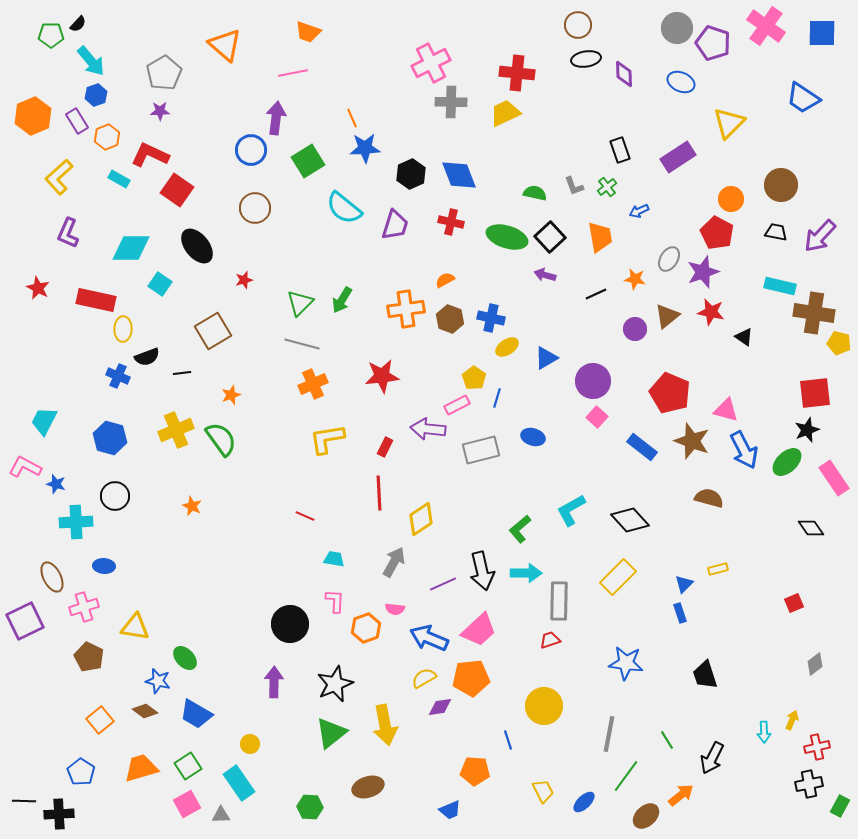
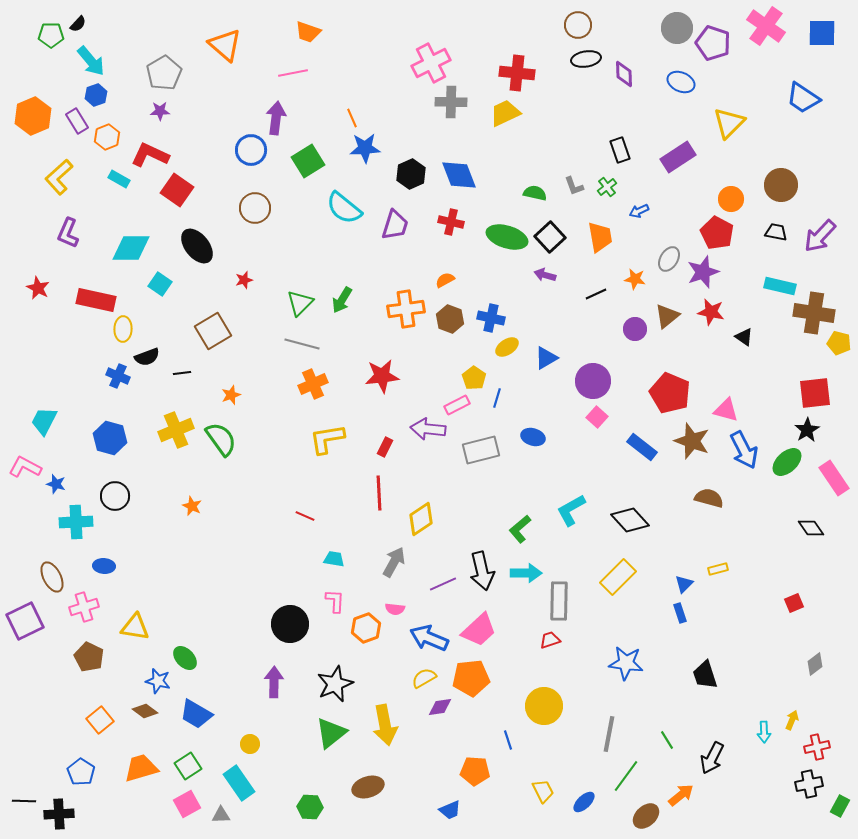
black star at (807, 430): rotated 10 degrees counterclockwise
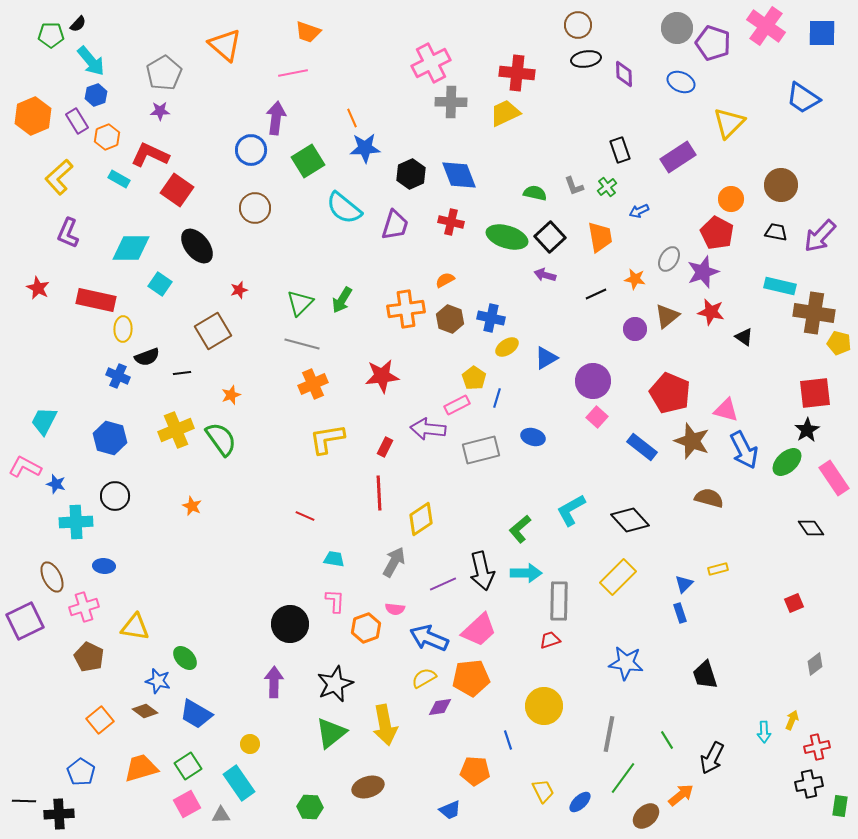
red star at (244, 280): moved 5 px left, 10 px down
green line at (626, 776): moved 3 px left, 2 px down
blue ellipse at (584, 802): moved 4 px left
green rectangle at (840, 806): rotated 20 degrees counterclockwise
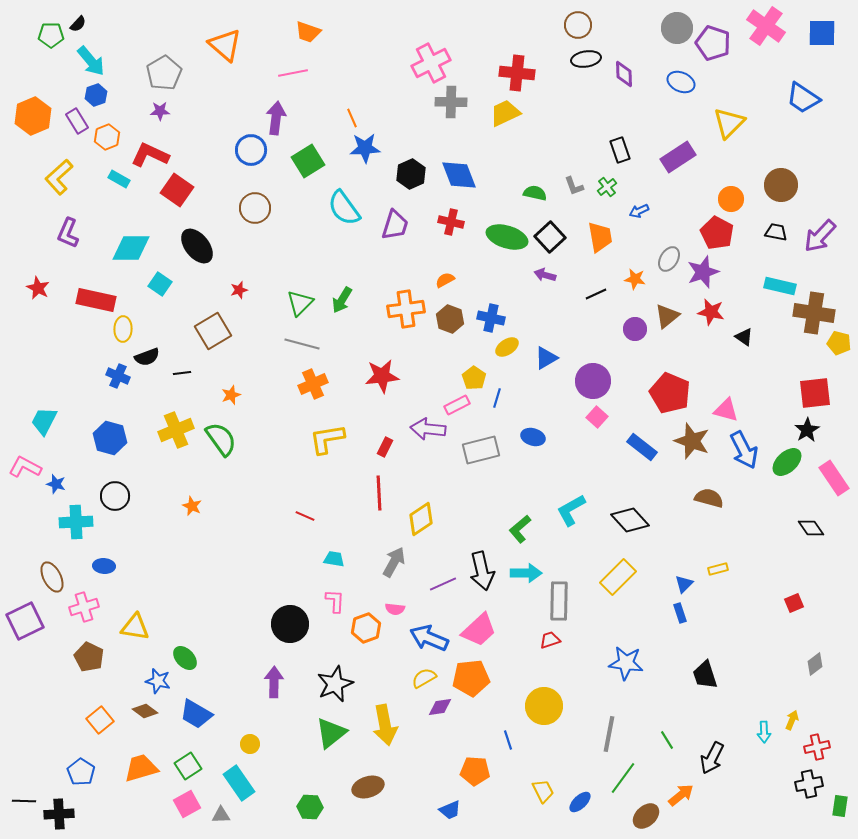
cyan semicircle at (344, 208): rotated 15 degrees clockwise
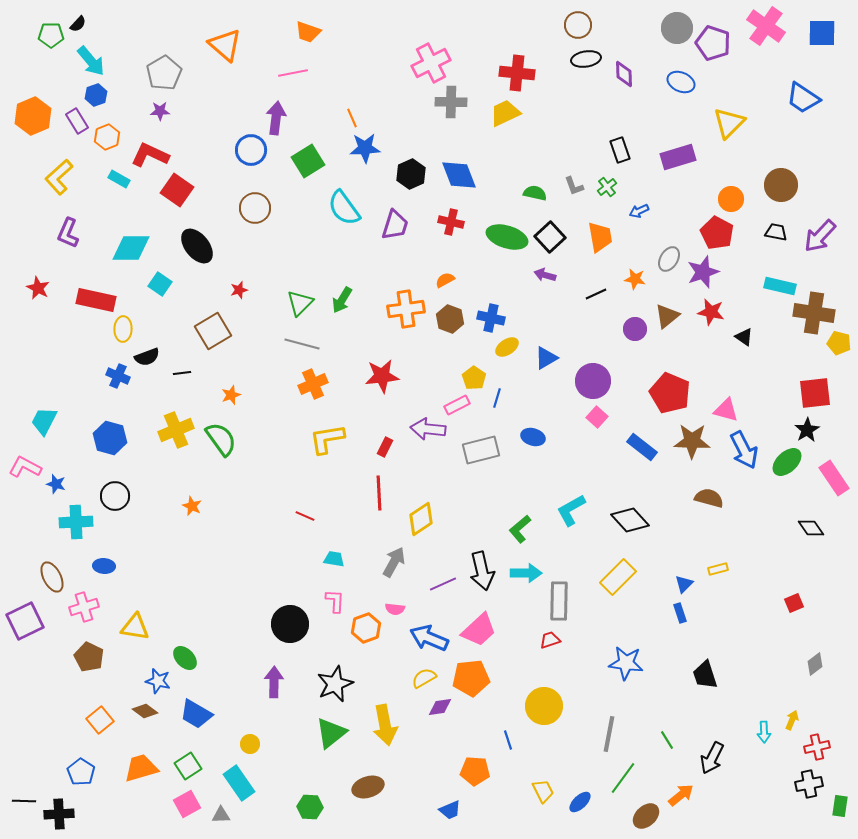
purple rectangle at (678, 157): rotated 16 degrees clockwise
brown star at (692, 441): rotated 18 degrees counterclockwise
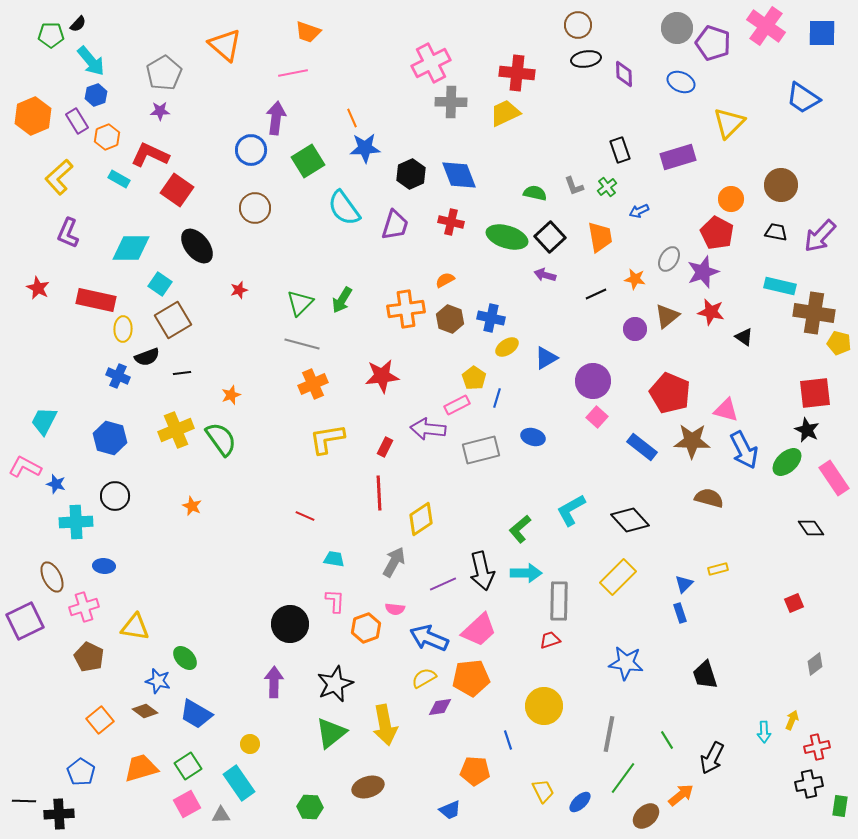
brown square at (213, 331): moved 40 px left, 11 px up
black star at (807, 430): rotated 15 degrees counterclockwise
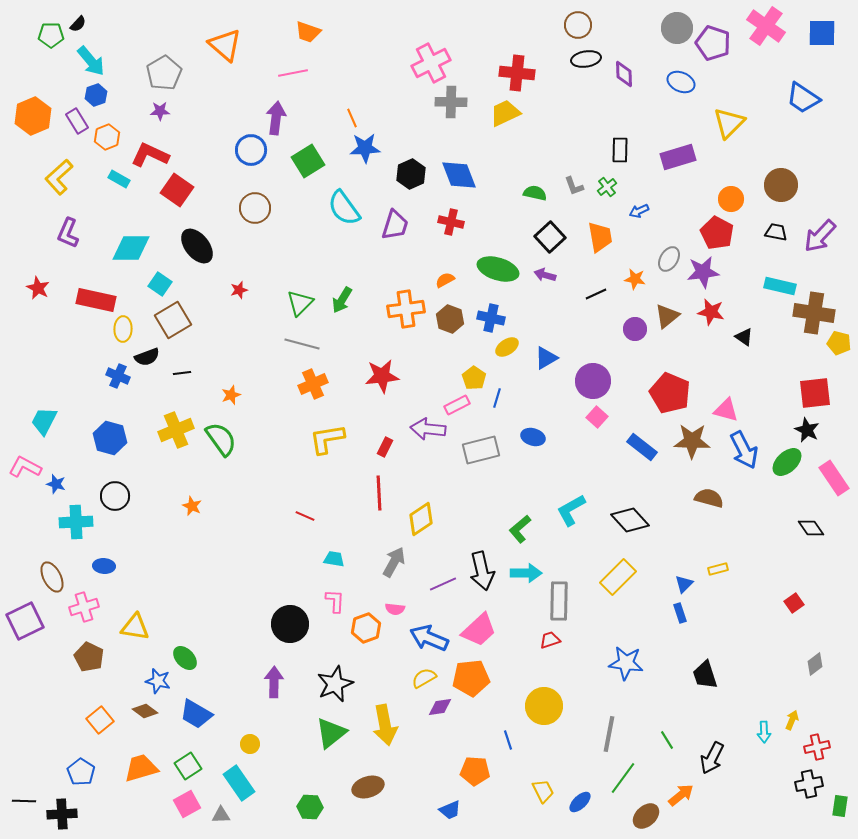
black rectangle at (620, 150): rotated 20 degrees clockwise
green ellipse at (507, 237): moved 9 px left, 32 px down
purple star at (703, 272): rotated 12 degrees clockwise
red square at (794, 603): rotated 12 degrees counterclockwise
black cross at (59, 814): moved 3 px right
